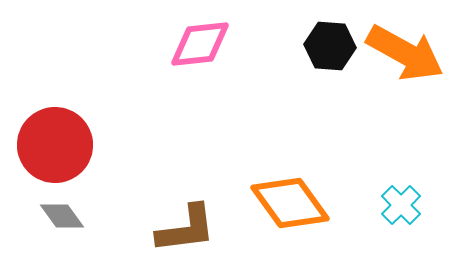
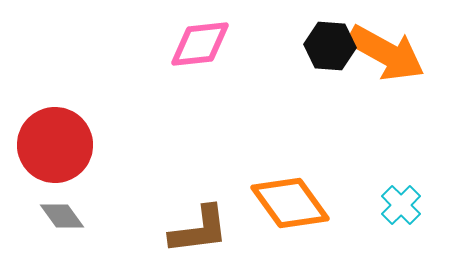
orange arrow: moved 19 px left
brown L-shape: moved 13 px right, 1 px down
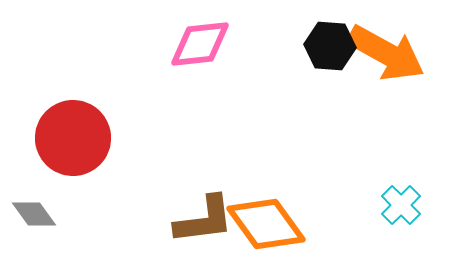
red circle: moved 18 px right, 7 px up
orange diamond: moved 24 px left, 21 px down
gray diamond: moved 28 px left, 2 px up
brown L-shape: moved 5 px right, 10 px up
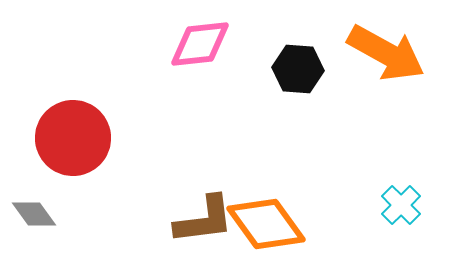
black hexagon: moved 32 px left, 23 px down
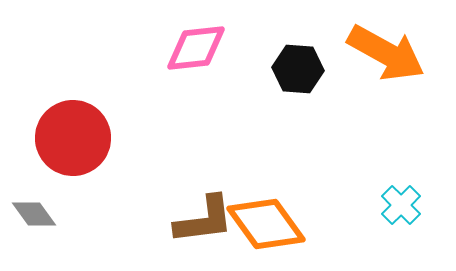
pink diamond: moved 4 px left, 4 px down
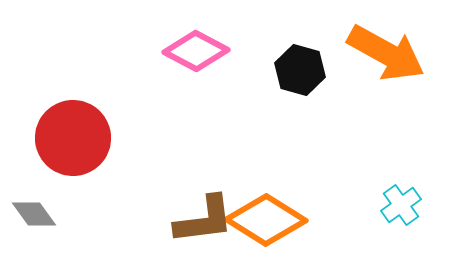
pink diamond: moved 3 px down; rotated 34 degrees clockwise
black hexagon: moved 2 px right, 1 px down; rotated 12 degrees clockwise
cyan cross: rotated 9 degrees clockwise
orange diamond: moved 4 px up; rotated 22 degrees counterclockwise
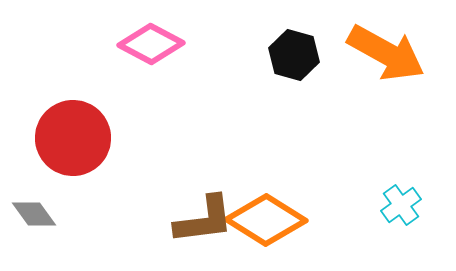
pink diamond: moved 45 px left, 7 px up
black hexagon: moved 6 px left, 15 px up
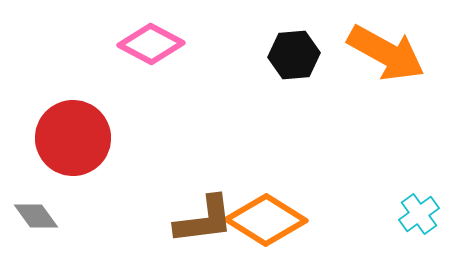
black hexagon: rotated 21 degrees counterclockwise
cyan cross: moved 18 px right, 9 px down
gray diamond: moved 2 px right, 2 px down
